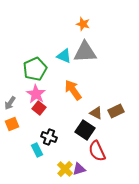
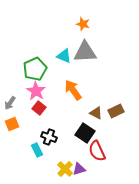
pink star: moved 3 px up
black square: moved 3 px down
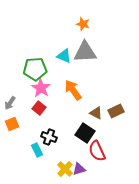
green pentagon: rotated 20 degrees clockwise
pink star: moved 5 px right, 3 px up
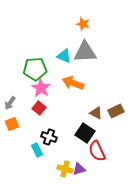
orange arrow: moved 7 px up; rotated 35 degrees counterclockwise
yellow cross: rotated 28 degrees counterclockwise
